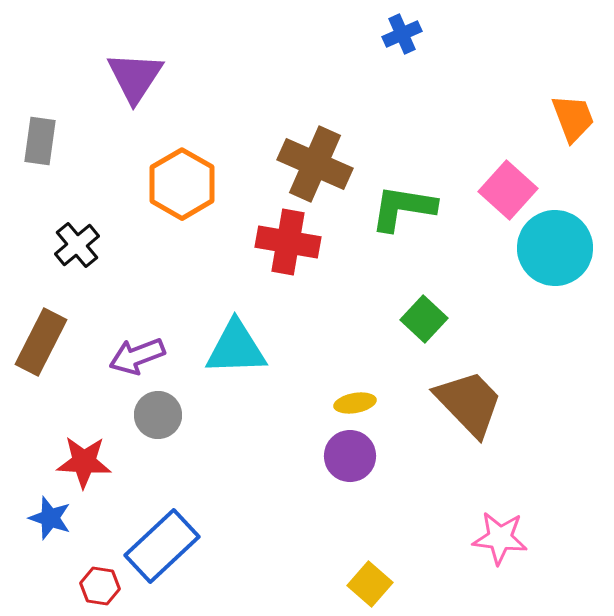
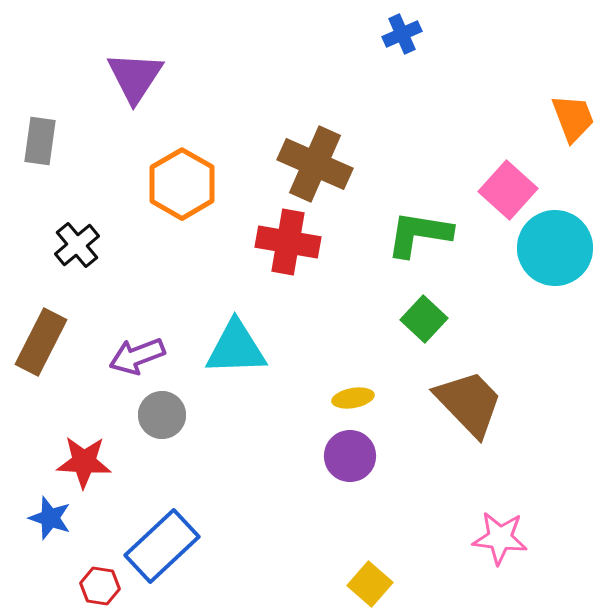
green L-shape: moved 16 px right, 26 px down
yellow ellipse: moved 2 px left, 5 px up
gray circle: moved 4 px right
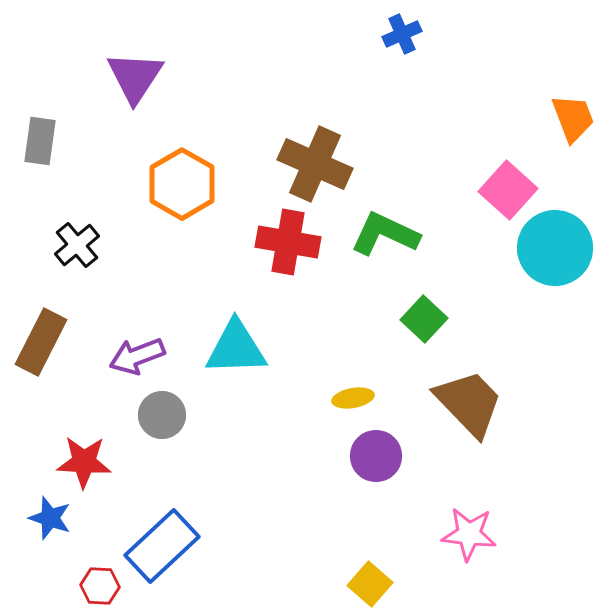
green L-shape: moved 34 px left; rotated 16 degrees clockwise
purple circle: moved 26 px right
pink star: moved 31 px left, 4 px up
red hexagon: rotated 6 degrees counterclockwise
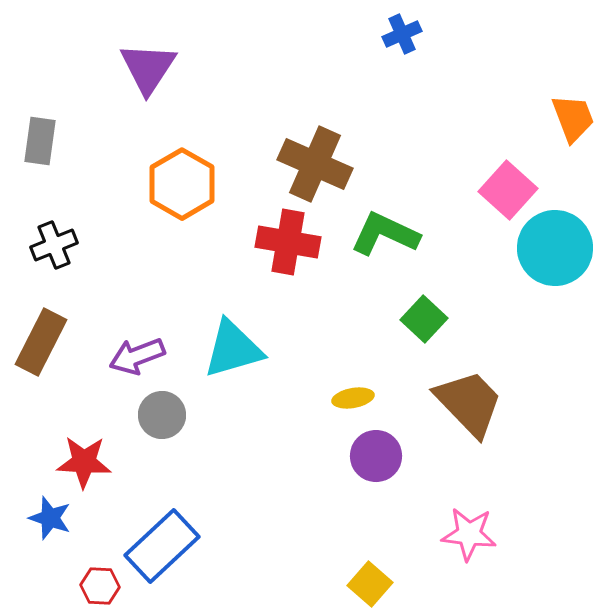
purple triangle: moved 13 px right, 9 px up
black cross: moved 23 px left; rotated 18 degrees clockwise
cyan triangle: moved 3 px left, 1 px down; rotated 14 degrees counterclockwise
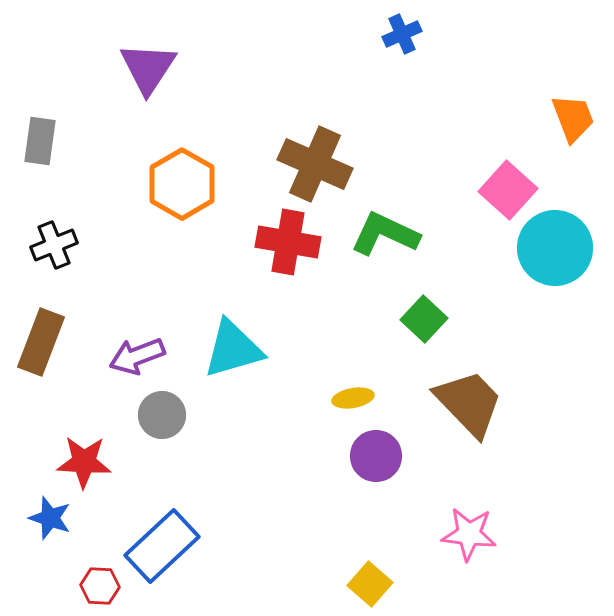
brown rectangle: rotated 6 degrees counterclockwise
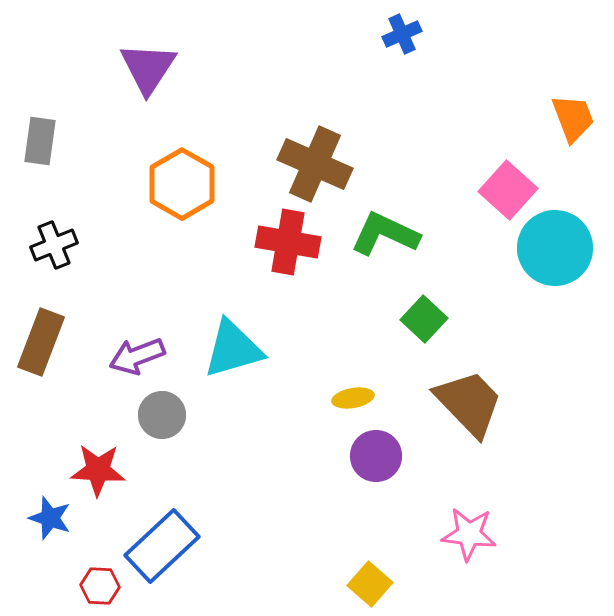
red star: moved 14 px right, 8 px down
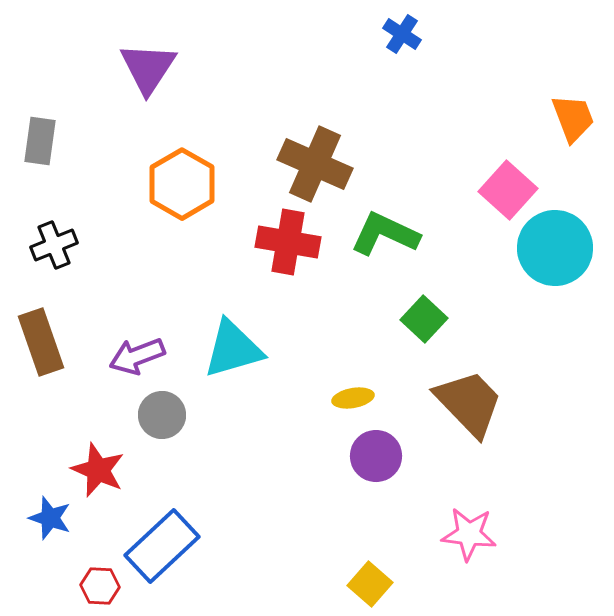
blue cross: rotated 33 degrees counterclockwise
brown rectangle: rotated 40 degrees counterclockwise
red star: rotated 20 degrees clockwise
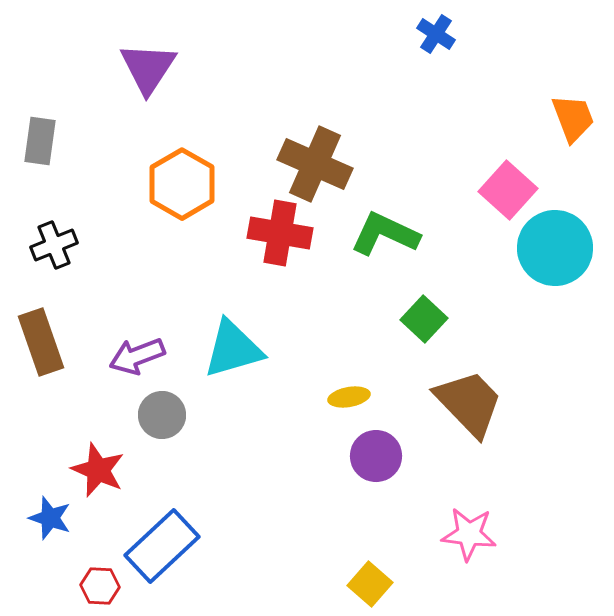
blue cross: moved 34 px right
red cross: moved 8 px left, 9 px up
yellow ellipse: moved 4 px left, 1 px up
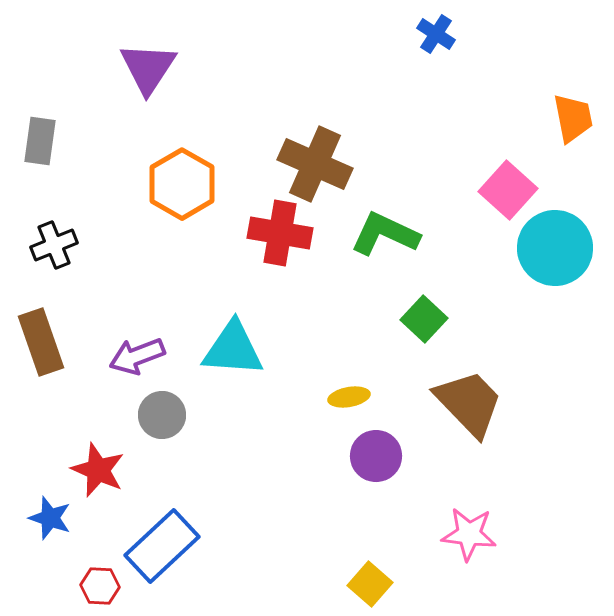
orange trapezoid: rotated 10 degrees clockwise
cyan triangle: rotated 20 degrees clockwise
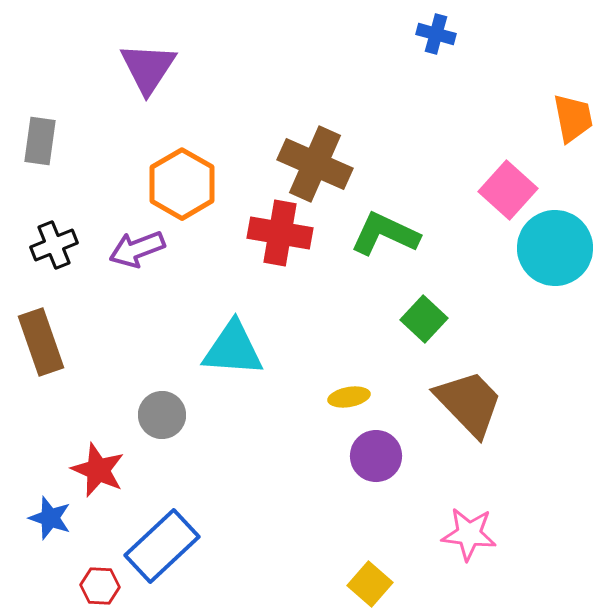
blue cross: rotated 18 degrees counterclockwise
purple arrow: moved 107 px up
